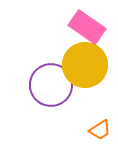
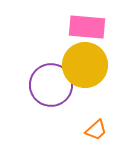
pink rectangle: rotated 30 degrees counterclockwise
orange trapezoid: moved 4 px left; rotated 10 degrees counterclockwise
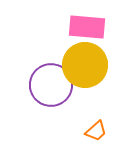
orange trapezoid: moved 1 px down
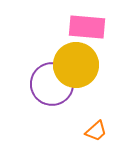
yellow circle: moved 9 px left
purple circle: moved 1 px right, 1 px up
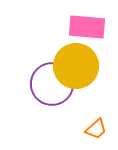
yellow circle: moved 1 px down
orange trapezoid: moved 2 px up
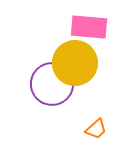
pink rectangle: moved 2 px right
yellow circle: moved 1 px left, 3 px up
